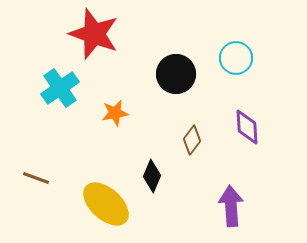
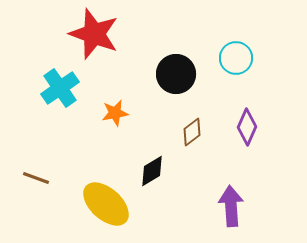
purple diamond: rotated 27 degrees clockwise
brown diamond: moved 8 px up; rotated 16 degrees clockwise
black diamond: moved 5 px up; rotated 36 degrees clockwise
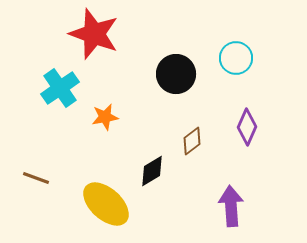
orange star: moved 10 px left, 4 px down
brown diamond: moved 9 px down
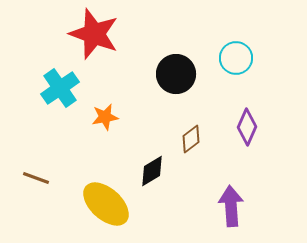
brown diamond: moved 1 px left, 2 px up
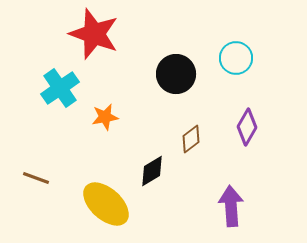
purple diamond: rotated 6 degrees clockwise
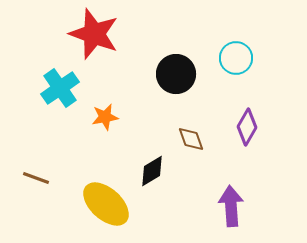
brown diamond: rotated 72 degrees counterclockwise
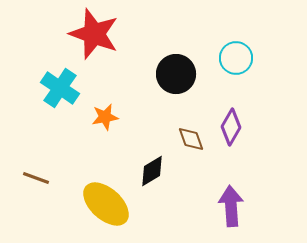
cyan cross: rotated 21 degrees counterclockwise
purple diamond: moved 16 px left
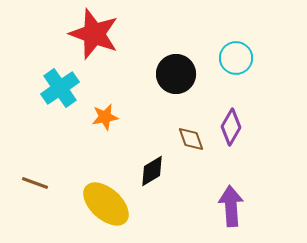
cyan cross: rotated 21 degrees clockwise
brown line: moved 1 px left, 5 px down
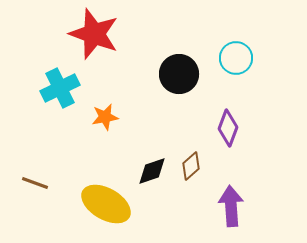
black circle: moved 3 px right
cyan cross: rotated 9 degrees clockwise
purple diamond: moved 3 px left, 1 px down; rotated 9 degrees counterclockwise
brown diamond: moved 27 px down; rotated 68 degrees clockwise
black diamond: rotated 12 degrees clockwise
yellow ellipse: rotated 12 degrees counterclockwise
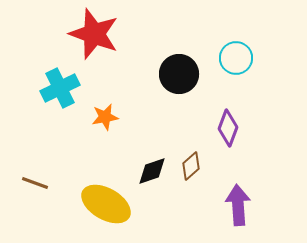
purple arrow: moved 7 px right, 1 px up
